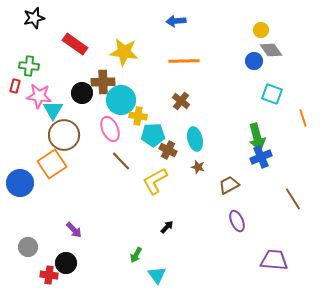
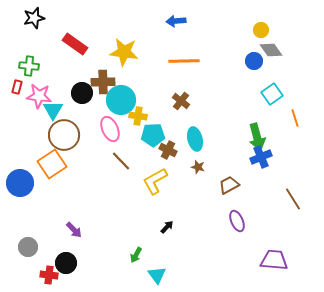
red rectangle at (15, 86): moved 2 px right, 1 px down
cyan square at (272, 94): rotated 35 degrees clockwise
orange line at (303, 118): moved 8 px left
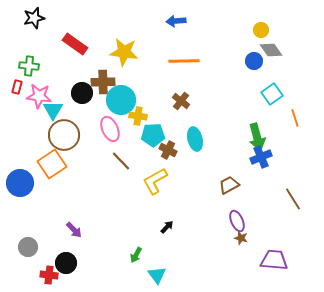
brown star at (198, 167): moved 43 px right, 71 px down
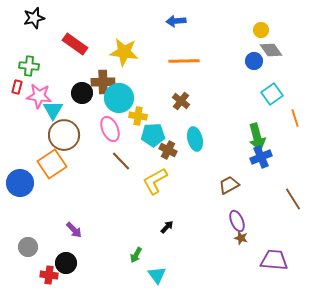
cyan circle at (121, 100): moved 2 px left, 2 px up
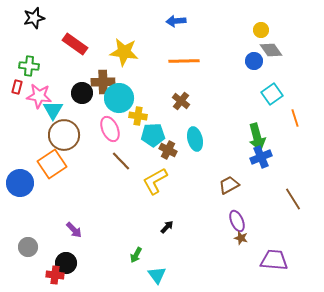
red cross at (49, 275): moved 6 px right
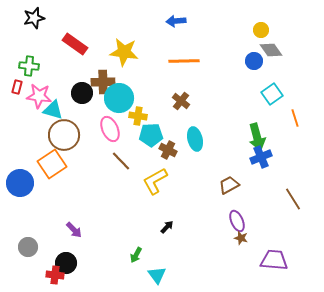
cyan triangle at (53, 110): rotated 45 degrees counterclockwise
cyan pentagon at (153, 135): moved 2 px left
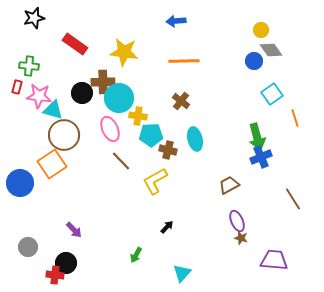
brown cross at (168, 150): rotated 12 degrees counterclockwise
cyan triangle at (157, 275): moved 25 px right, 2 px up; rotated 18 degrees clockwise
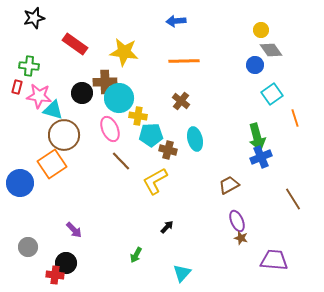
blue circle at (254, 61): moved 1 px right, 4 px down
brown cross at (103, 82): moved 2 px right
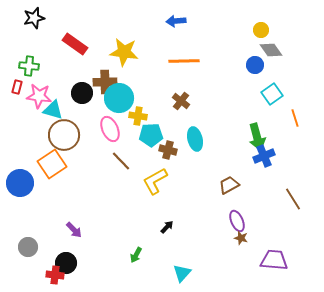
blue cross at (261, 157): moved 3 px right, 1 px up
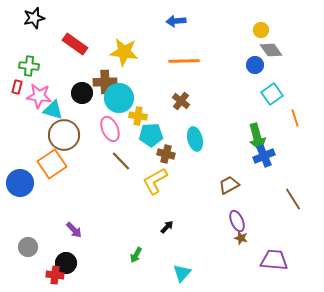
brown cross at (168, 150): moved 2 px left, 4 px down
